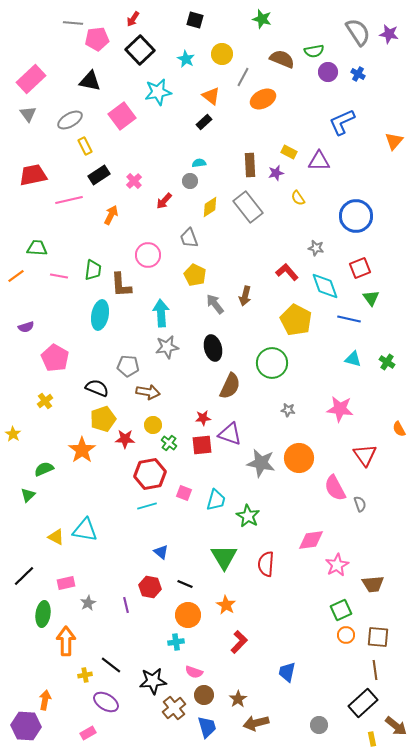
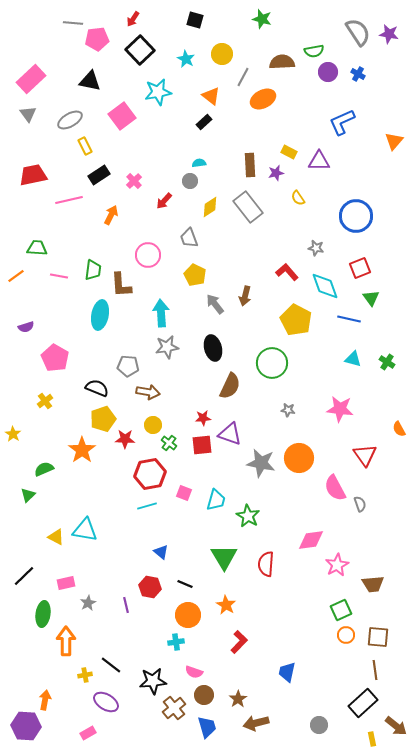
brown semicircle at (282, 59): moved 3 px down; rotated 25 degrees counterclockwise
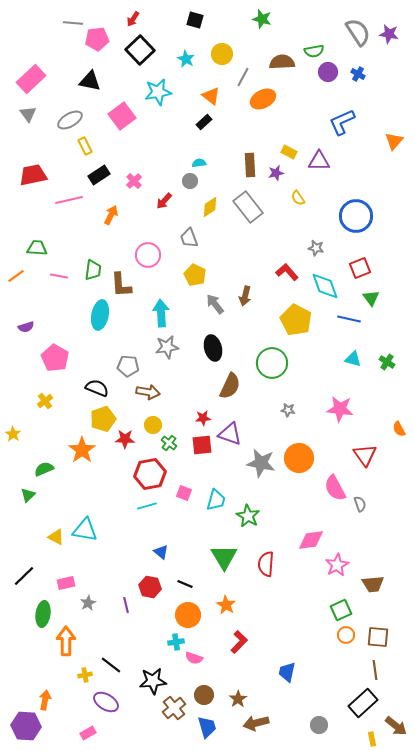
pink semicircle at (194, 672): moved 14 px up
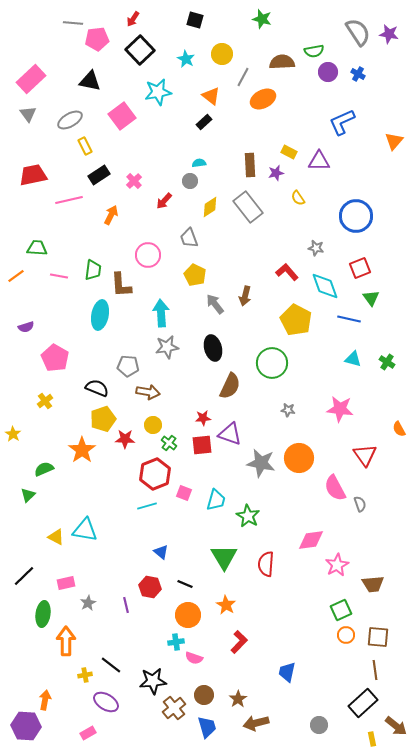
red hexagon at (150, 474): moved 5 px right; rotated 12 degrees counterclockwise
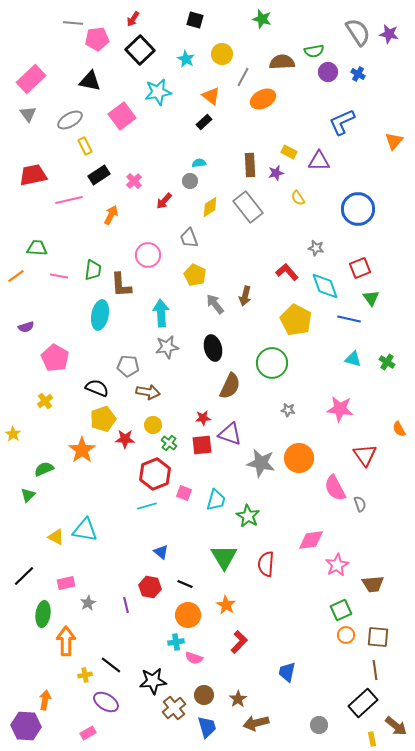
blue circle at (356, 216): moved 2 px right, 7 px up
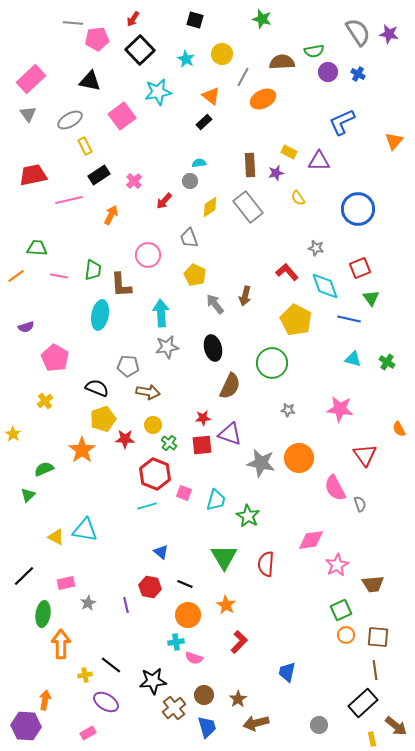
red hexagon at (155, 474): rotated 16 degrees counterclockwise
orange arrow at (66, 641): moved 5 px left, 3 px down
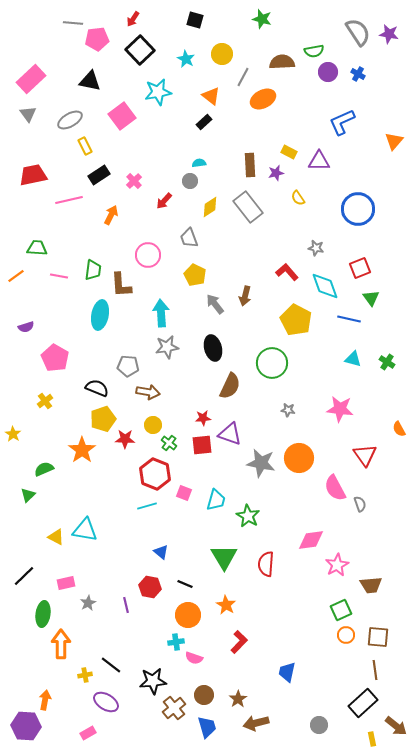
brown trapezoid at (373, 584): moved 2 px left, 1 px down
